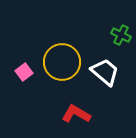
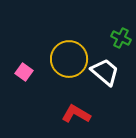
green cross: moved 3 px down
yellow circle: moved 7 px right, 3 px up
pink square: rotated 18 degrees counterclockwise
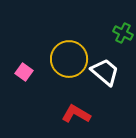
green cross: moved 2 px right, 5 px up
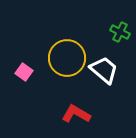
green cross: moved 3 px left, 1 px up
yellow circle: moved 2 px left, 1 px up
white trapezoid: moved 1 px left, 2 px up
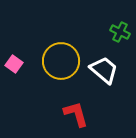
yellow circle: moved 6 px left, 3 px down
pink square: moved 10 px left, 8 px up
red L-shape: rotated 44 degrees clockwise
